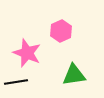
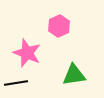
pink hexagon: moved 2 px left, 5 px up
black line: moved 1 px down
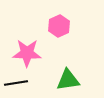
pink star: rotated 20 degrees counterclockwise
green triangle: moved 6 px left, 5 px down
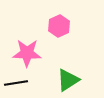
green triangle: rotated 25 degrees counterclockwise
